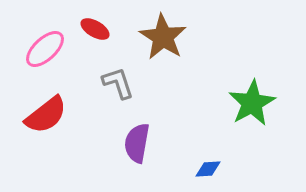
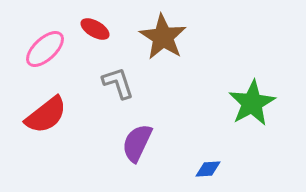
purple semicircle: rotated 15 degrees clockwise
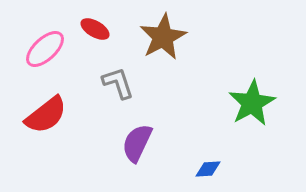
brown star: rotated 12 degrees clockwise
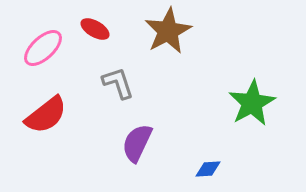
brown star: moved 5 px right, 6 px up
pink ellipse: moved 2 px left, 1 px up
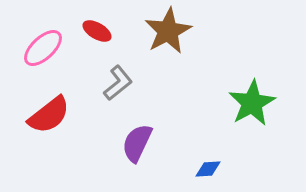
red ellipse: moved 2 px right, 2 px down
gray L-shape: rotated 69 degrees clockwise
red semicircle: moved 3 px right
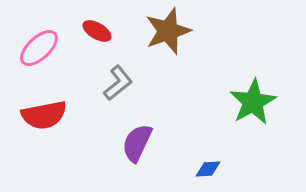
brown star: rotated 9 degrees clockwise
pink ellipse: moved 4 px left
green star: moved 1 px right, 1 px up
red semicircle: moved 5 px left; rotated 27 degrees clockwise
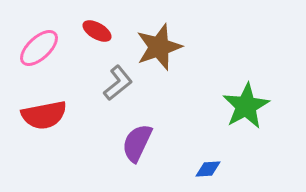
brown star: moved 9 px left, 16 px down
green star: moved 7 px left, 4 px down
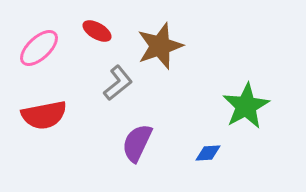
brown star: moved 1 px right, 1 px up
blue diamond: moved 16 px up
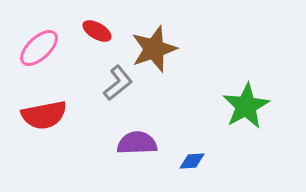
brown star: moved 6 px left, 3 px down
purple semicircle: rotated 63 degrees clockwise
blue diamond: moved 16 px left, 8 px down
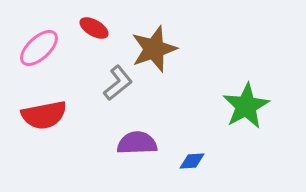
red ellipse: moved 3 px left, 3 px up
